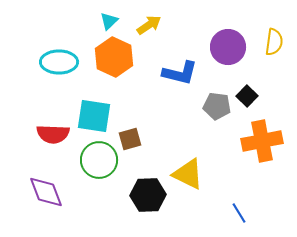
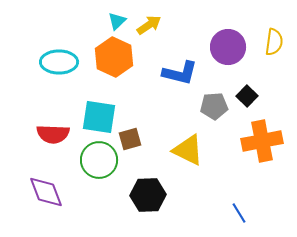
cyan triangle: moved 8 px right
gray pentagon: moved 3 px left; rotated 12 degrees counterclockwise
cyan square: moved 5 px right, 1 px down
yellow triangle: moved 24 px up
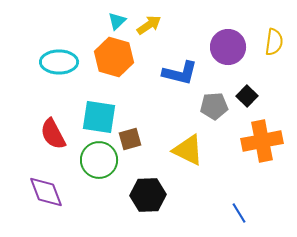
orange hexagon: rotated 9 degrees counterclockwise
red semicircle: rotated 60 degrees clockwise
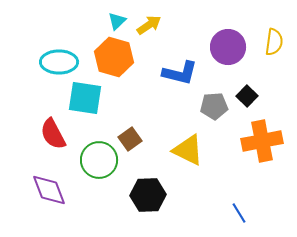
cyan square: moved 14 px left, 19 px up
brown square: rotated 20 degrees counterclockwise
purple diamond: moved 3 px right, 2 px up
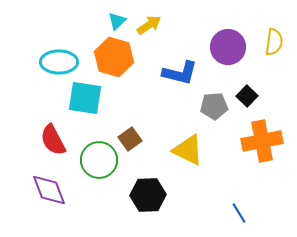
red semicircle: moved 6 px down
